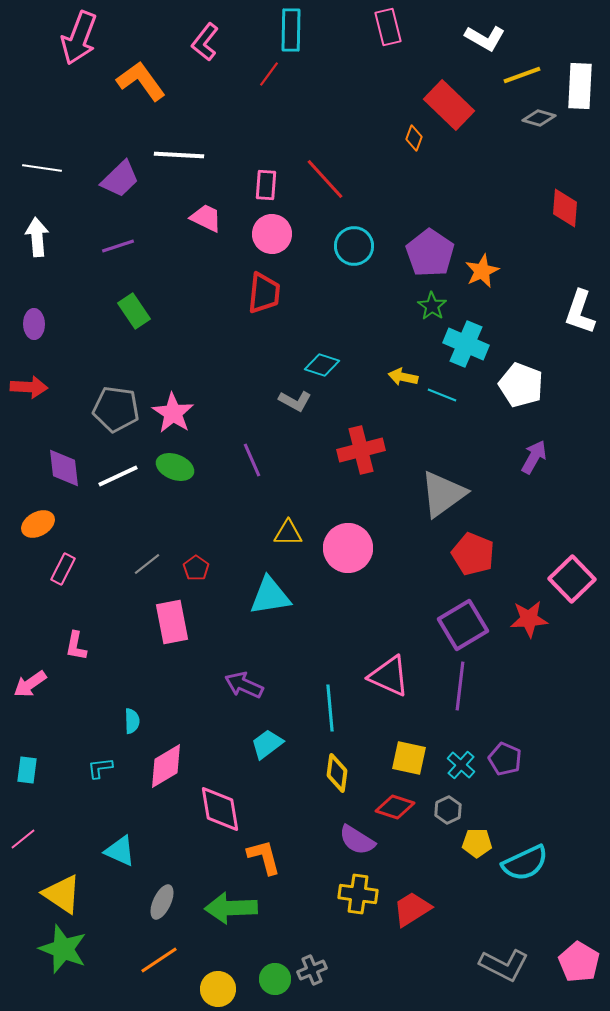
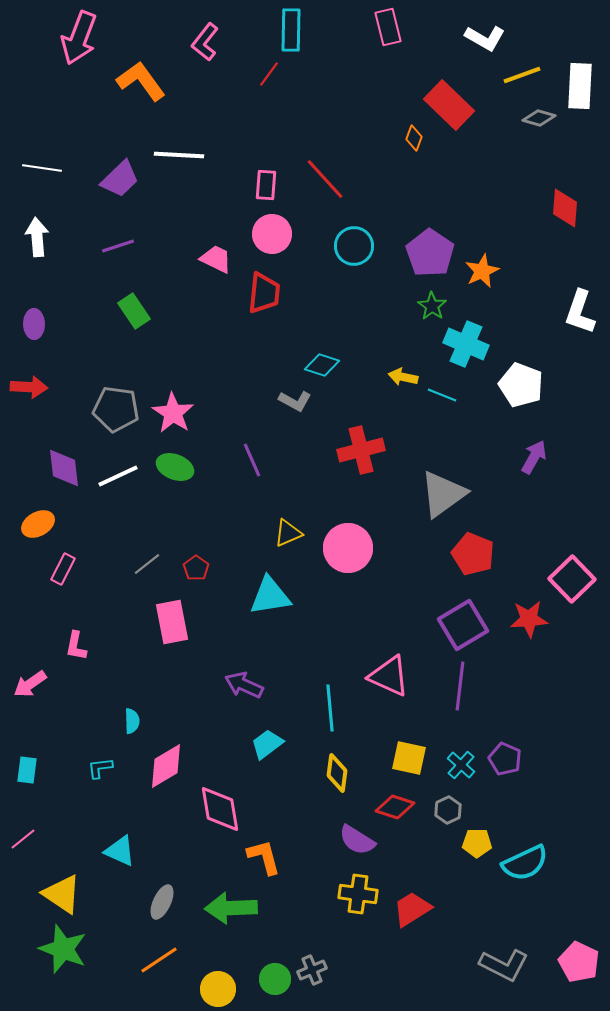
pink trapezoid at (206, 218): moved 10 px right, 41 px down
yellow triangle at (288, 533): rotated 24 degrees counterclockwise
pink pentagon at (579, 962): rotated 6 degrees counterclockwise
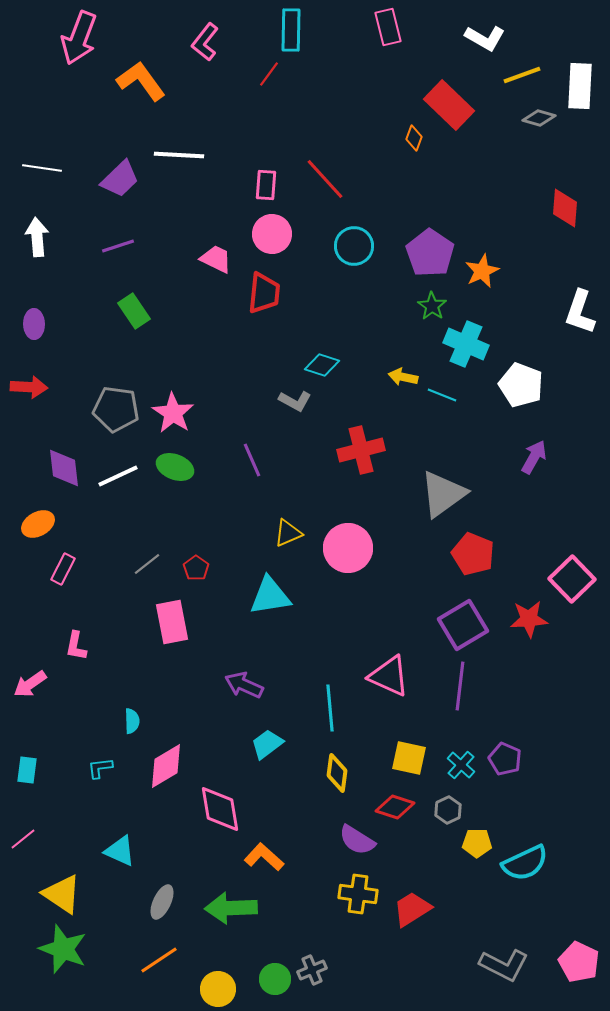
orange L-shape at (264, 857): rotated 33 degrees counterclockwise
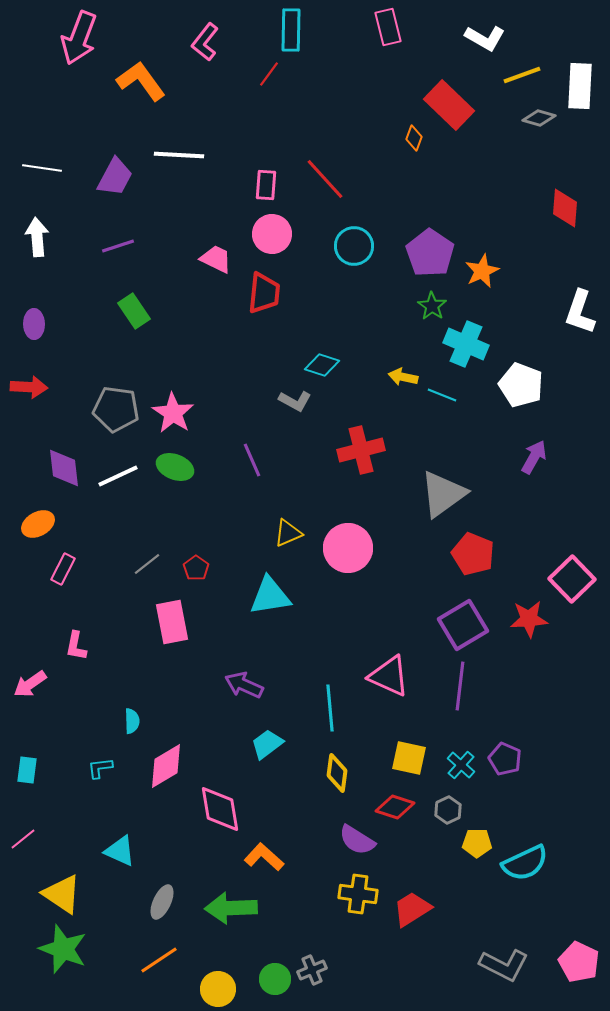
purple trapezoid at (120, 179): moved 5 px left, 2 px up; rotated 18 degrees counterclockwise
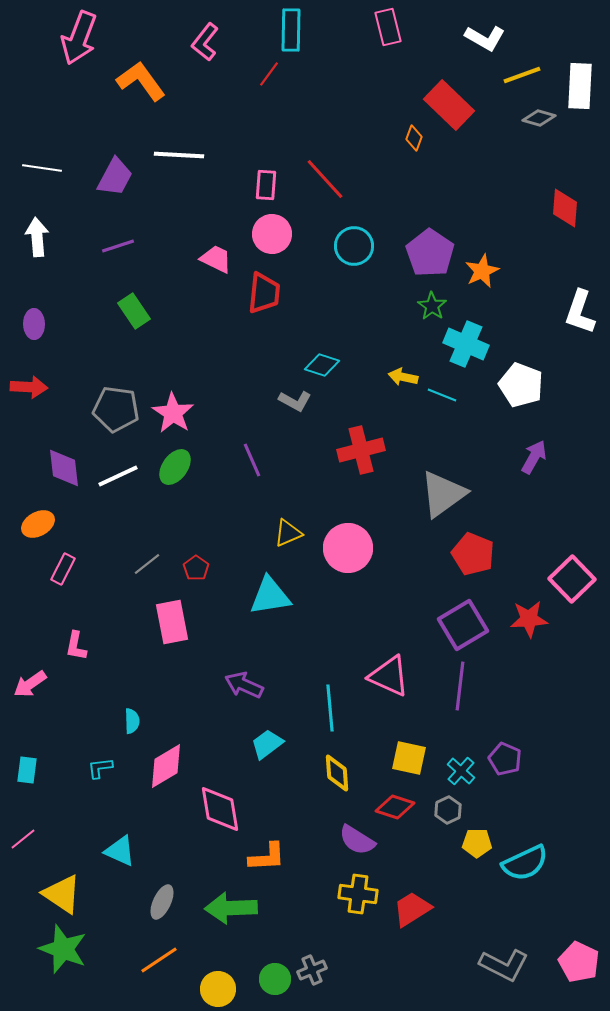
green ellipse at (175, 467): rotated 75 degrees counterclockwise
cyan cross at (461, 765): moved 6 px down
yellow diamond at (337, 773): rotated 12 degrees counterclockwise
orange L-shape at (264, 857): moved 3 px right; rotated 135 degrees clockwise
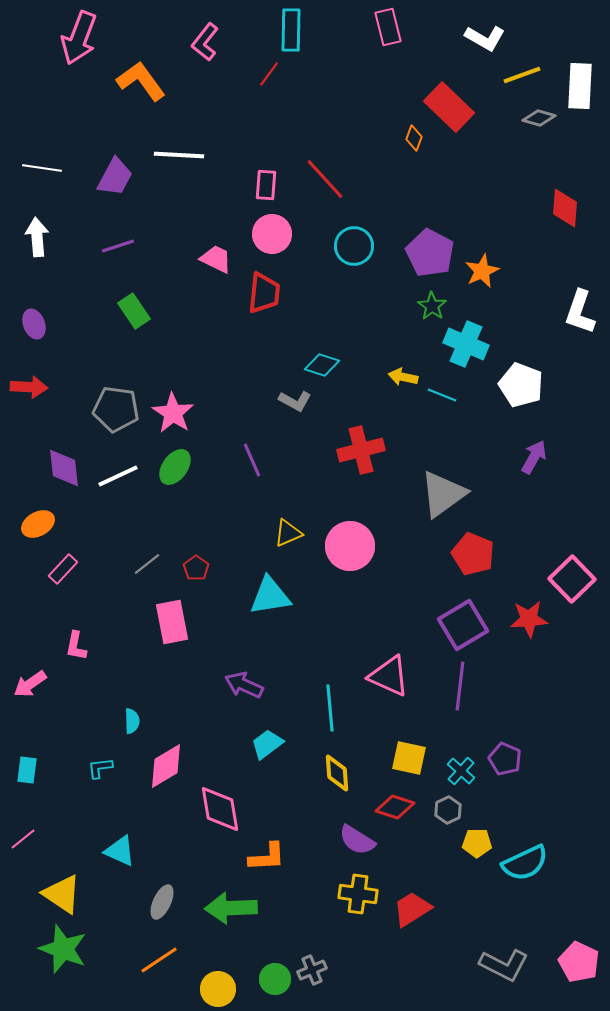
red rectangle at (449, 105): moved 2 px down
purple pentagon at (430, 253): rotated 6 degrees counterclockwise
purple ellipse at (34, 324): rotated 20 degrees counterclockwise
pink circle at (348, 548): moved 2 px right, 2 px up
pink rectangle at (63, 569): rotated 16 degrees clockwise
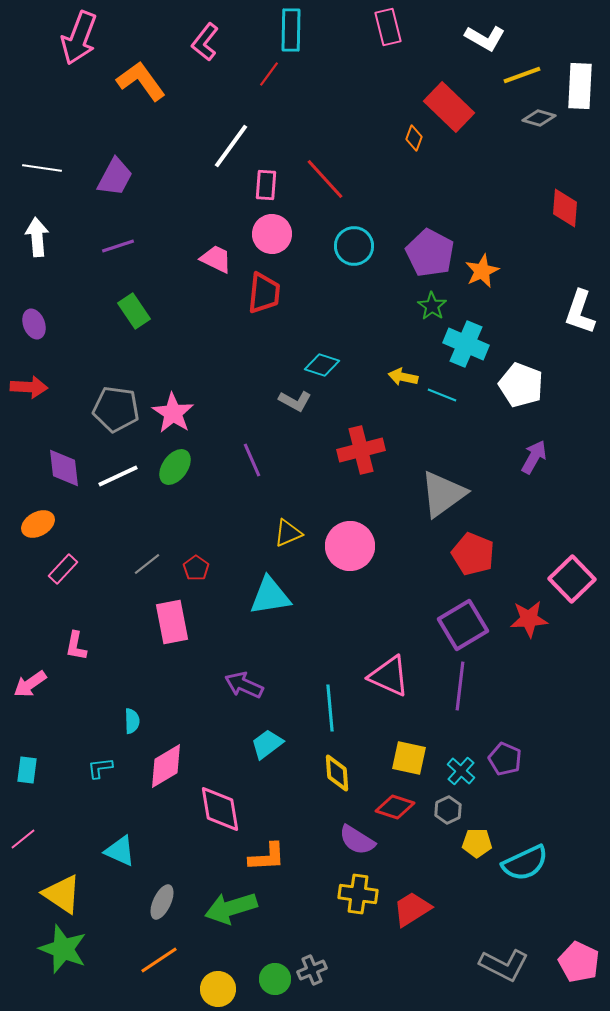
white line at (179, 155): moved 52 px right, 9 px up; rotated 57 degrees counterclockwise
green arrow at (231, 908): rotated 15 degrees counterclockwise
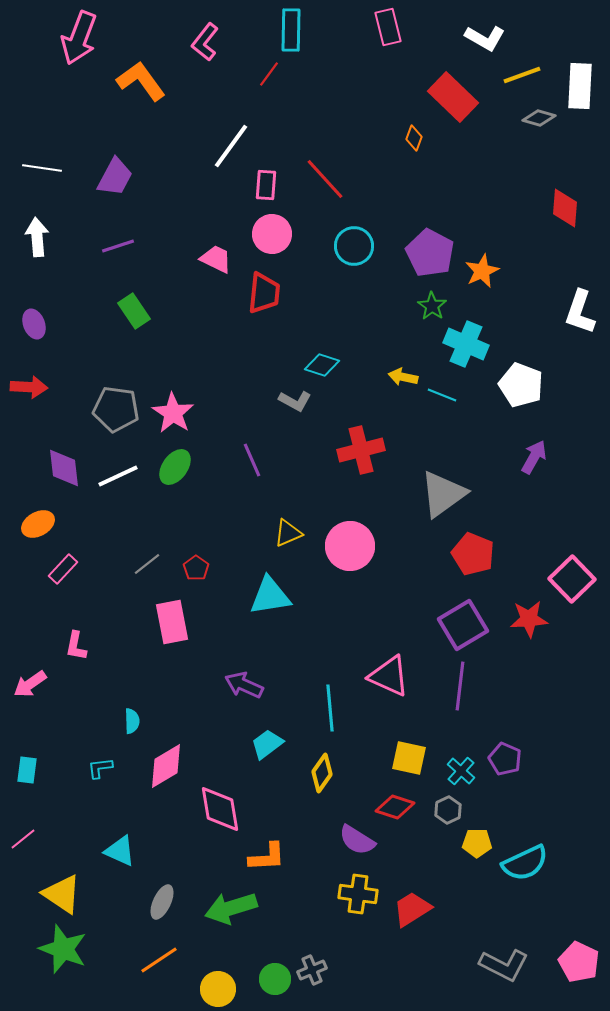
red rectangle at (449, 107): moved 4 px right, 10 px up
yellow diamond at (337, 773): moved 15 px left; rotated 39 degrees clockwise
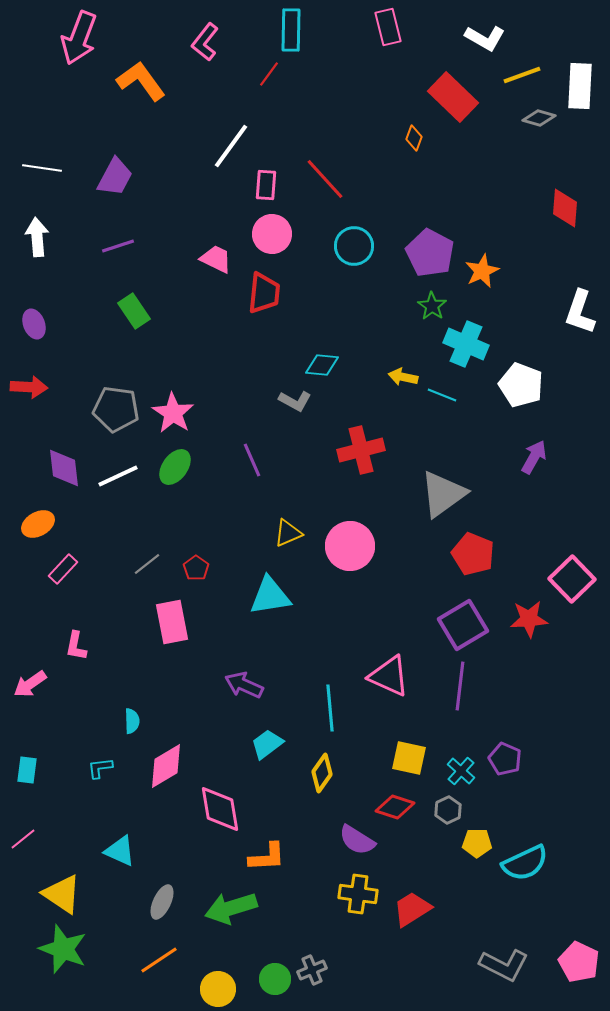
cyan diamond at (322, 365): rotated 12 degrees counterclockwise
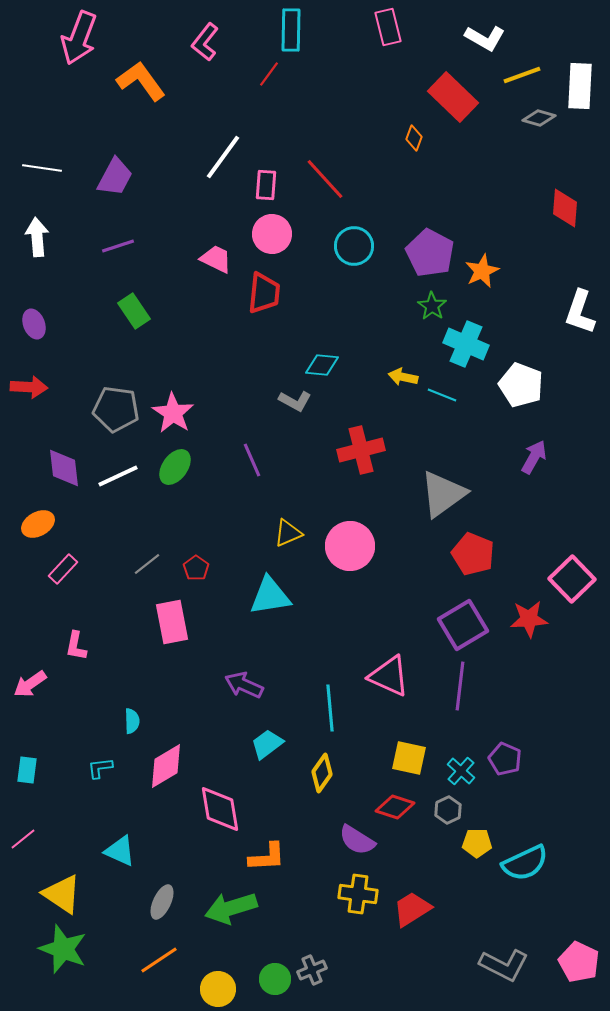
white line at (231, 146): moved 8 px left, 11 px down
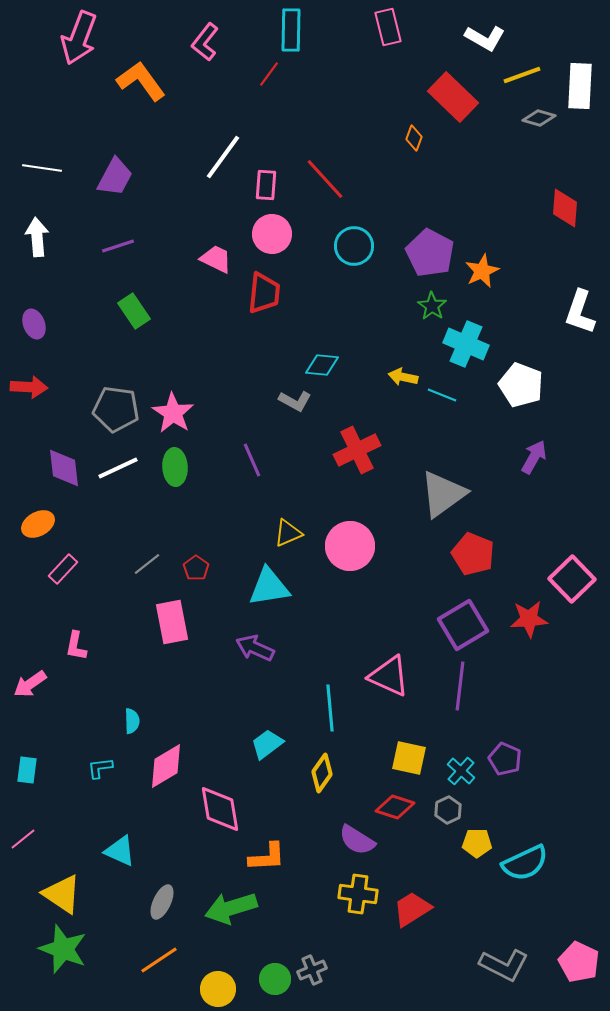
red cross at (361, 450): moved 4 px left; rotated 12 degrees counterclockwise
green ellipse at (175, 467): rotated 39 degrees counterclockwise
white line at (118, 476): moved 8 px up
cyan triangle at (270, 596): moved 1 px left, 9 px up
purple arrow at (244, 685): moved 11 px right, 37 px up
